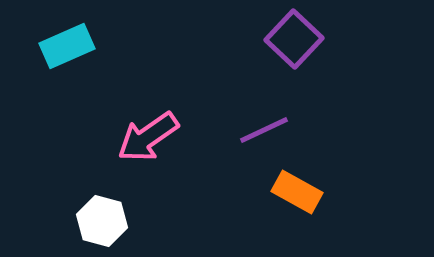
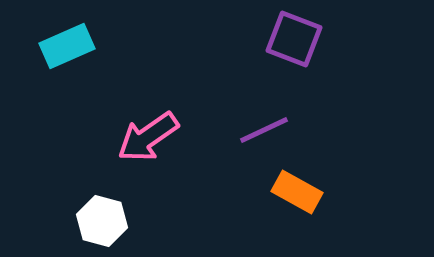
purple square: rotated 22 degrees counterclockwise
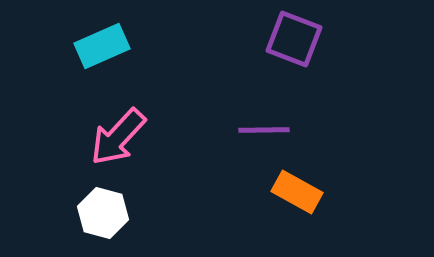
cyan rectangle: moved 35 px right
purple line: rotated 24 degrees clockwise
pink arrow: moved 30 px left; rotated 12 degrees counterclockwise
white hexagon: moved 1 px right, 8 px up
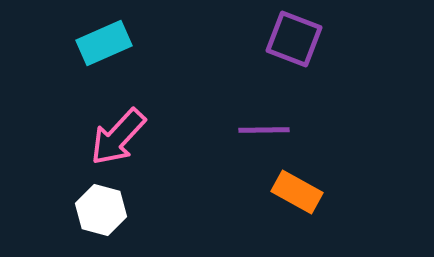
cyan rectangle: moved 2 px right, 3 px up
white hexagon: moved 2 px left, 3 px up
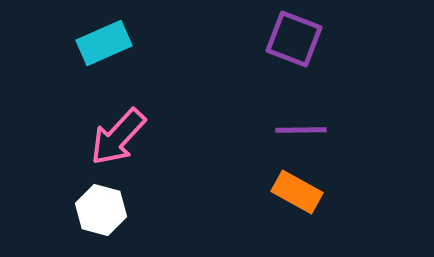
purple line: moved 37 px right
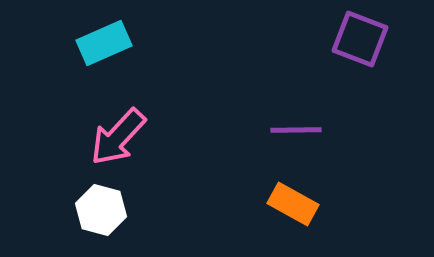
purple square: moved 66 px right
purple line: moved 5 px left
orange rectangle: moved 4 px left, 12 px down
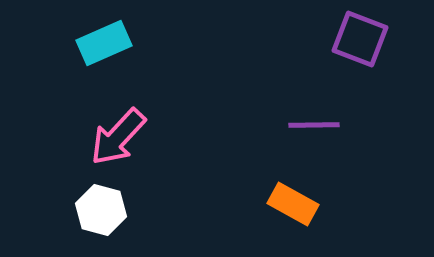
purple line: moved 18 px right, 5 px up
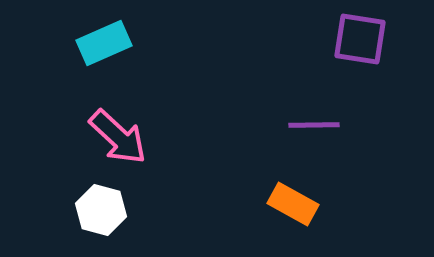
purple square: rotated 12 degrees counterclockwise
pink arrow: rotated 90 degrees counterclockwise
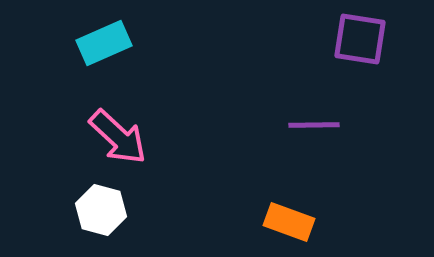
orange rectangle: moved 4 px left, 18 px down; rotated 9 degrees counterclockwise
